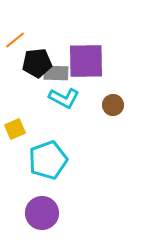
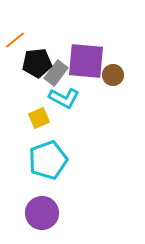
purple square: rotated 6 degrees clockwise
gray rectangle: rotated 55 degrees counterclockwise
brown circle: moved 30 px up
yellow square: moved 24 px right, 11 px up
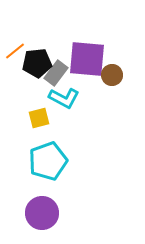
orange line: moved 11 px down
purple square: moved 1 px right, 2 px up
brown circle: moved 1 px left
yellow square: rotated 10 degrees clockwise
cyan pentagon: moved 1 px down
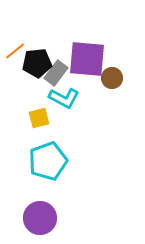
brown circle: moved 3 px down
purple circle: moved 2 px left, 5 px down
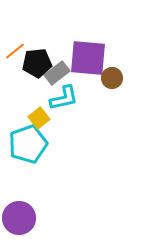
purple square: moved 1 px right, 1 px up
gray rectangle: moved 1 px right; rotated 15 degrees clockwise
cyan L-shape: rotated 40 degrees counterclockwise
yellow square: rotated 25 degrees counterclockwise
cyan pentagon: moved 20 px left, 17 px up
purple circle: moved 21 px left
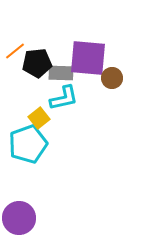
gray rectangle: moved 4 px right; rotated 40 degrees clockwise
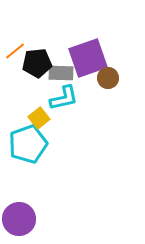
purple square: rotated 24 degrees counterclockwise
brown circle: moved 4 px left
purple circle: moved 1 px down
